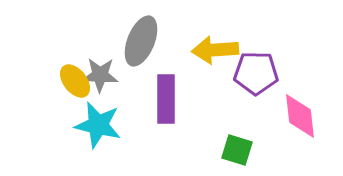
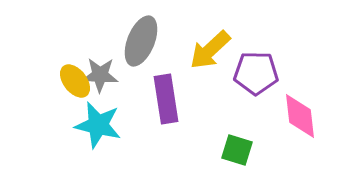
yellow arrow: moved 5 px left; rotated 39 degrees counterclockwise
purple rectangle: rotated 9 degrees counterclockwise
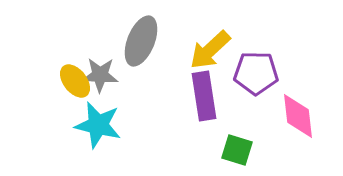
purple rectangle: moved 38 px right, 3 px up
pink diamond: moved 2 px left
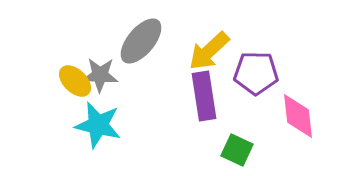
gray ellipse: rotated 18 degrees clockwise
yellow arrow: moved 1 px left, 1 px down
yellow ellipse: rotated 8 degrees counterclockwise
green square: rotated 8 degrees clockwise
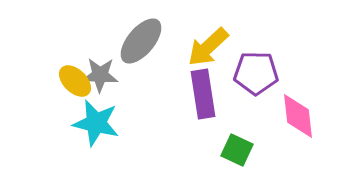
yellow arrow: moved 1 px left, 4 px up
purple rectangle: moved 1 px left, 2 px up
cyan star: moved 2 px left, 2 px up
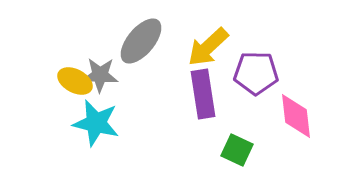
yellow ellipse: rotated 16 degrees counterclockwise
pink diamond: moved 2 px left
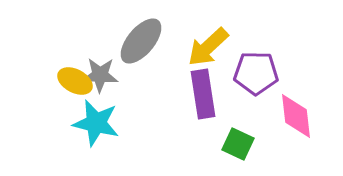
green square: moved 1 px right, 6 px up
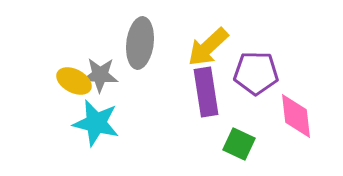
gray ellipse: moved 1 px left, 2 px down; rotated 33 degrees counterclockwise
yellow ellipse: moved 1 px left
purple rectangle: moved 3 px right, 2 px up
green square: moved 1 px right
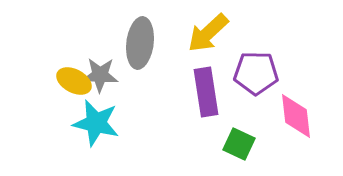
yellow arrow: moved 14 px up
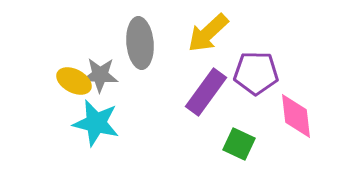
gray ellipse: rotated 12 degrees counterclockwise
purple rectangle: rotated 45 degrees clockwise
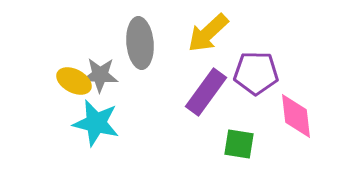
green square: rotated 16 degrees counterclockwise
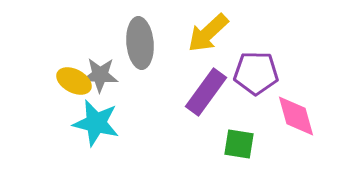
pink diamond: rotated 9 degrees counterclockwise
